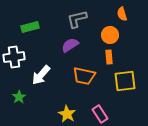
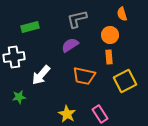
yellow square: rotated 20 degrees counterclockwise
green star: rotated 24 degrees clockwise
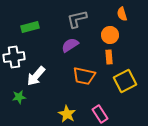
white arrow: moved 5 px left, 1 px down
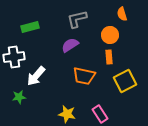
yellow star: rotated 18 degrees counterclockwise
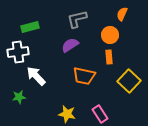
orange semicircle: rotated 40 degrees clockwise
white cross: moved 4 px right, 5 px up
white arrow: rotated 95 degrees clockwise
yellow square: moved 4 px right; rotated 20 degrees counterclockwise
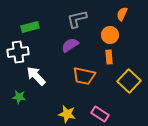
green star: rotated 16 degrees clockwise
pink rectangle: rotated 24 degrees counterclockwise
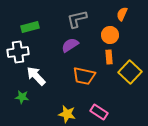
yellow square: moved 1 px right, 9 px up
green star: moved 3 px right
pink rectangle: moved 1 px left, 2 px up
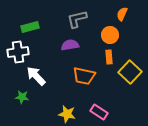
purple semicircle: rotated 24 degrees clockwise
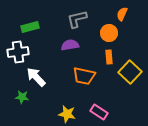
orange circle: moved 1 px left, 2 px up
white arrow: moved 1 px down
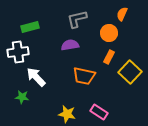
orange rectangle: rotated 32 degrees clockwise
